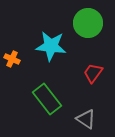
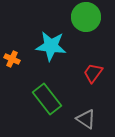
green circle: moved 2 px left, 6 px up
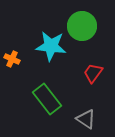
green circle: moved 4 px left, 9 px down
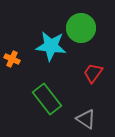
green circle: moved 1 px left, 2 px down
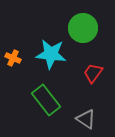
green circle: moved 2 px right
cyan star: moved 8 px down
orange cross: moved 1 px right, 1 px up
green rectangle: moved 1 px left, 1 px down
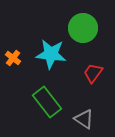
orange cross: rotated 14 degrees clockwise
green rectangle: moved 1 px right, 2 px down
gray triangle: moved 2 px left
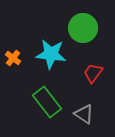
gray triangle: moved 5 px up
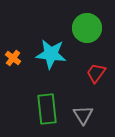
green circle: moved 4 px right
red trapezoid: moved 3 px right
green rectangle: moved 7 px down; rotated 32 degrees clockwise
gray triangle: moved 1 px left, 1 px down; rotated 25 degrees clockwise
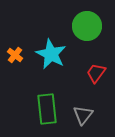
green circle: moved 2 px up
cyan star: rotated 20 degrees clockwise
orange cross: moved 2 px right, 3 px up
gray triangle: rotated 10 degrees clockwise
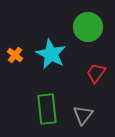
green circle: moved 1 px right, 1 px down
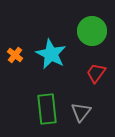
green circle: moved 4 px right, 4 px down
gray triangle: moved 2 px left, 3 px up
